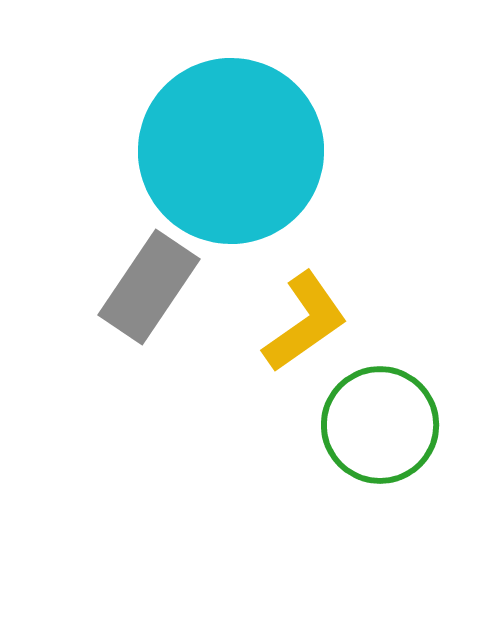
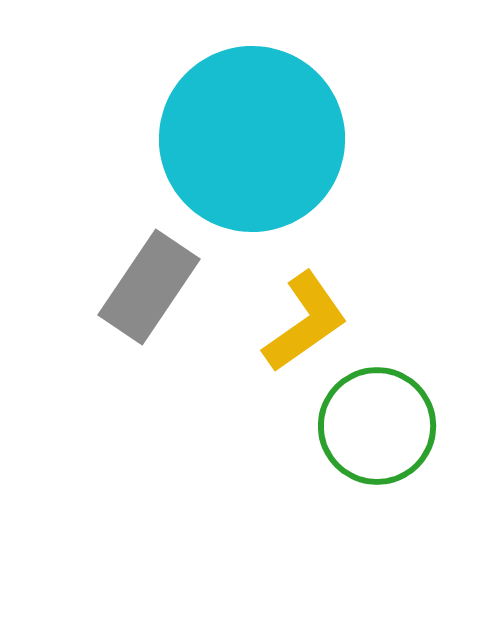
cyan circle: moved 21 px right, 12 px up
green circle: moved 3 px left, 1 px down
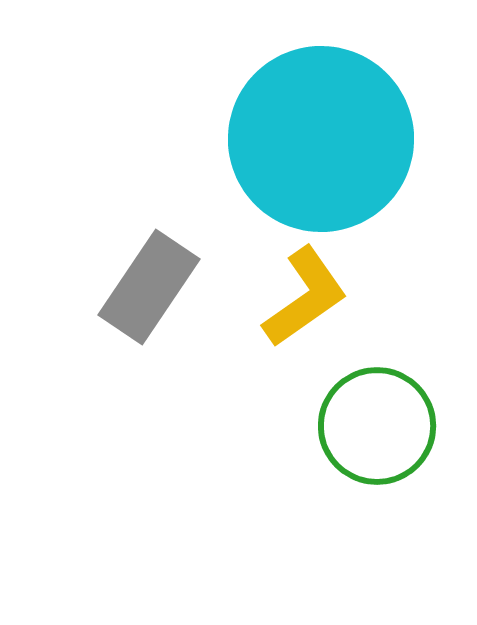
cyan circle: moved 69 px right
yellow L-shape: moved 25 px up
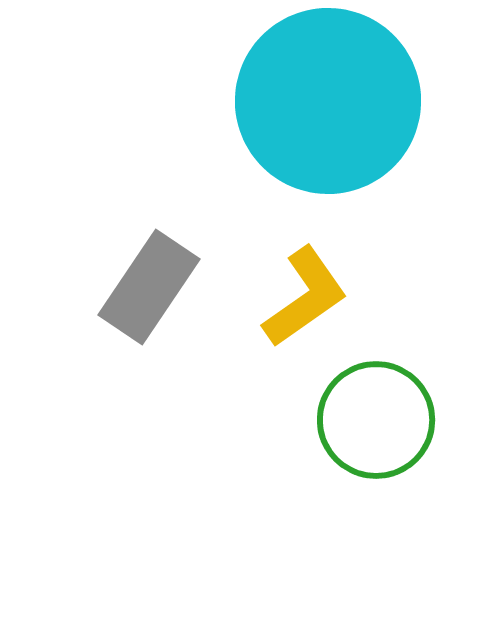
cyan circle: moved 7 px right, 38 px up
green circle: moved 1 px left, 6 px up
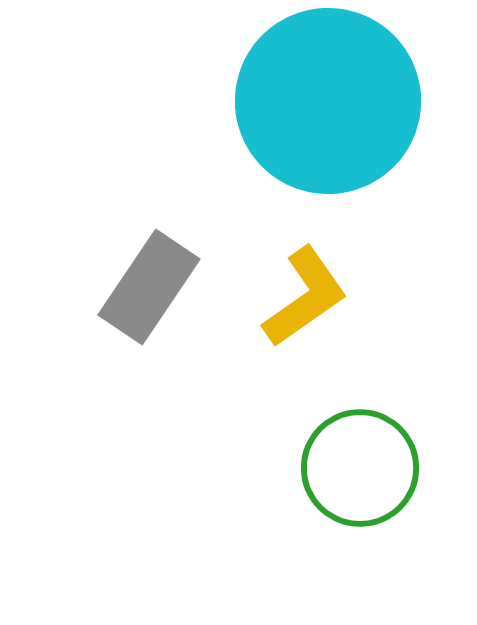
green circle: moved 16 px left, 48 px down
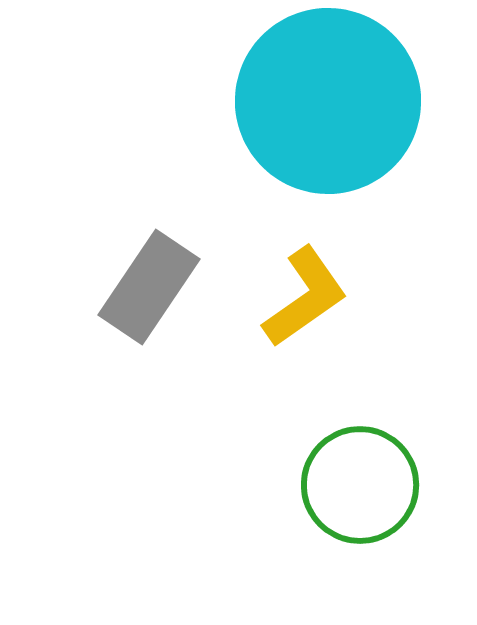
green circle: moved 17 px down
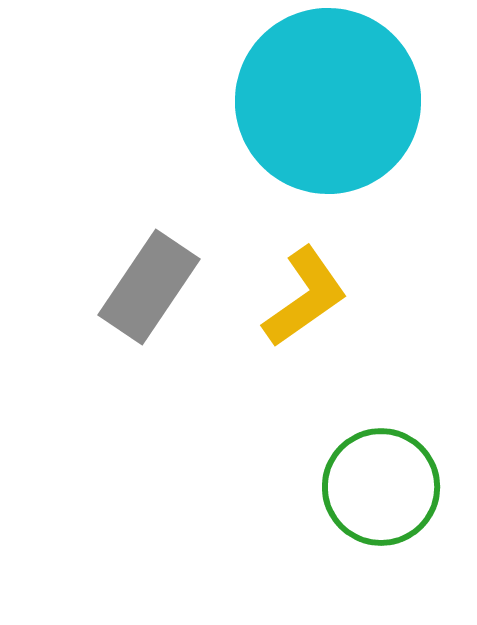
green circle: moved 21 px right, 2 px down
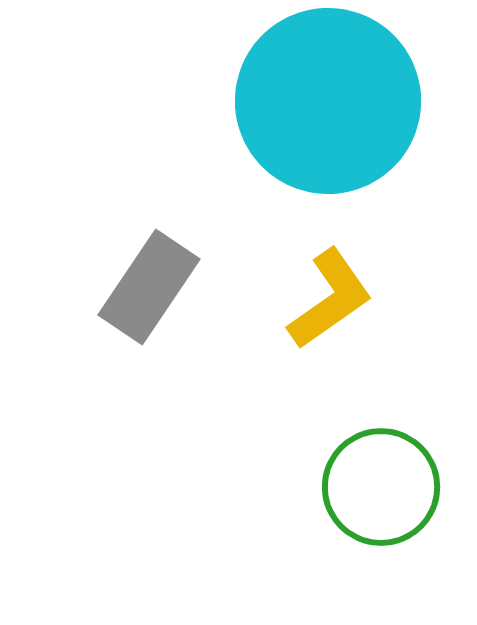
yellow L-shape: moved 25 px right, 2 px down
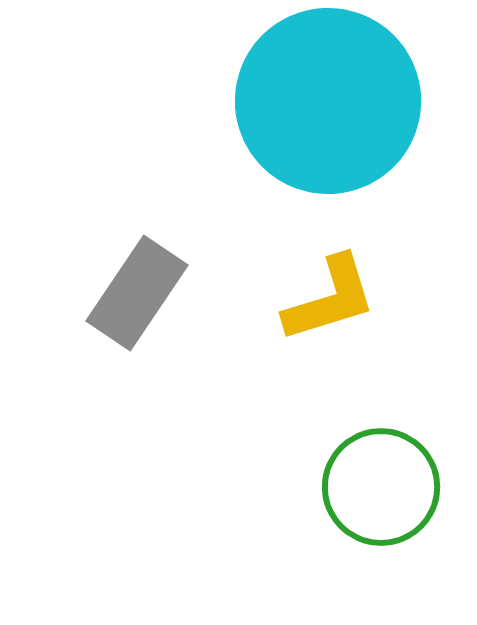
gray rectangle: moved 12 px left, 6 px down
yellow L-shape: rotated 18 degrees clockwise
